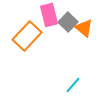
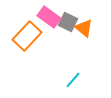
pink rectangle: moved 2 px down; rotated 40 degrees counterclockwise
gray square: rotated 18 degrees counterclockwise
cyan line: moved 5 px up
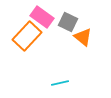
pink rectangle: moved 7 px left
orange triangle: moved 1 px left, 9 px down
cyan line: moved 13 px left, 3 px down; rotated 36 degrees clockwise
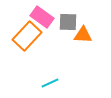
gray square: rotated 24 degrees counterclockwise
orange triangle: moved 2 px up; rotated 36 degrees counterclockwise
cyan line: moved 10 px left; rotated 12 degrees counterclockwise
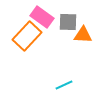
cyan line: moved 14 px right, 2 px down
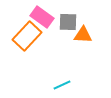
cyan line: moved 2 px left
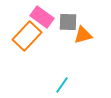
orange triangle: rotated 18 degrees counterclockwise
cyan line: rotated 30 degrees counterclockwise
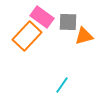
orange triangle: moved 1 px right, 1 px down
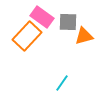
cyan line: moved 2 px up
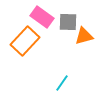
orange rectangle: moved 2 px left, 5 px down
